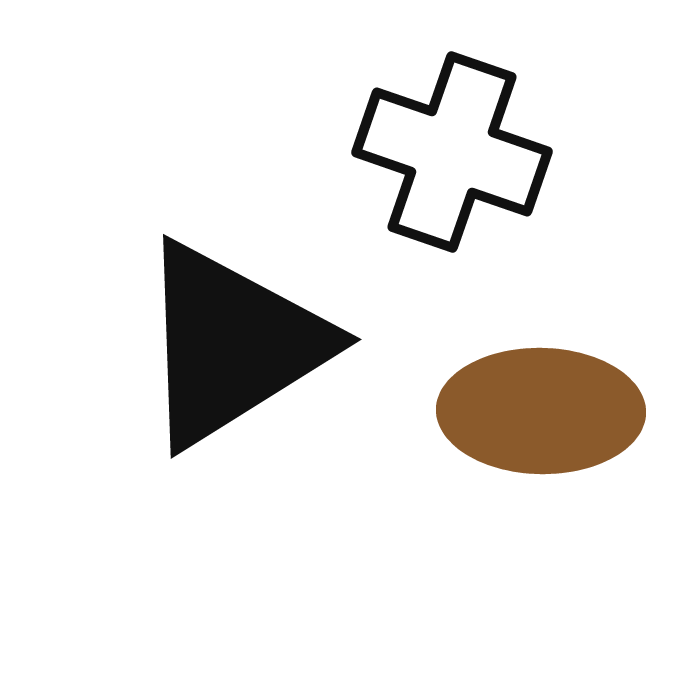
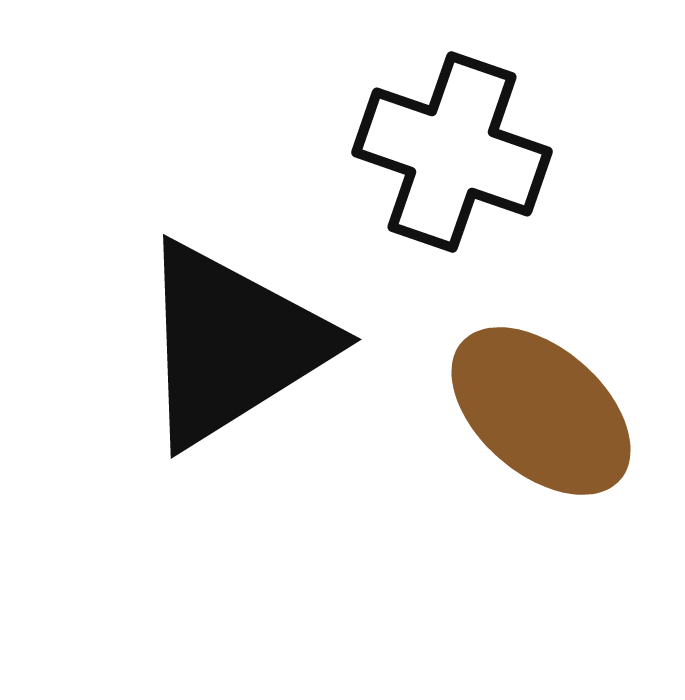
brown ellipse: rotated 40 degrees clockwise
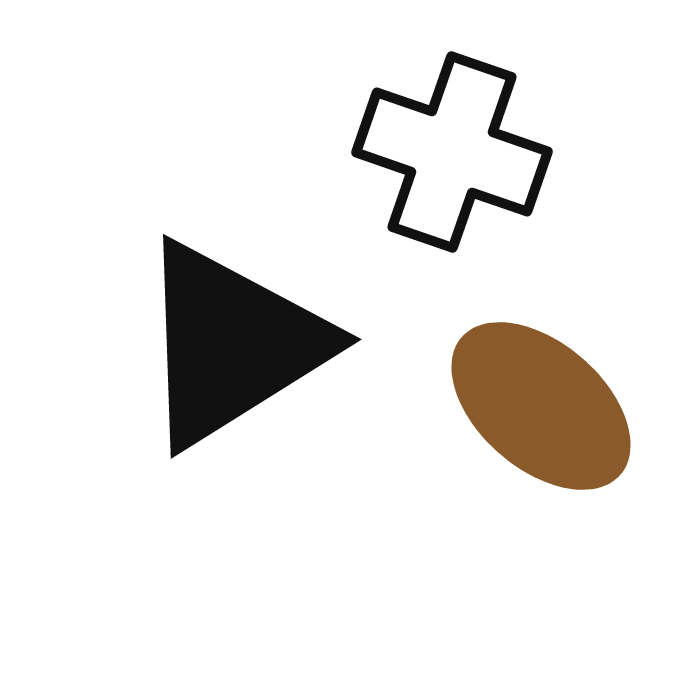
brown ellipse: moved 5 px up
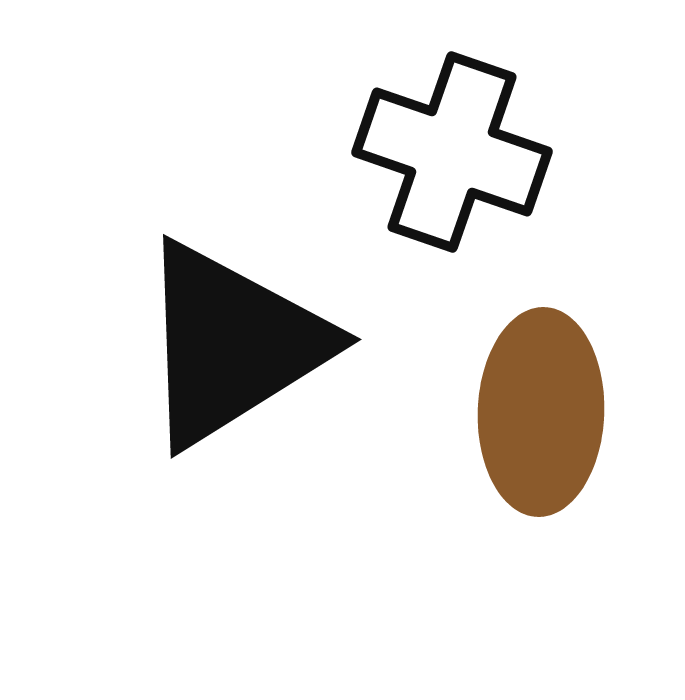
brown ellipse: moved 6 px down; rotated 51 degrees clockwise
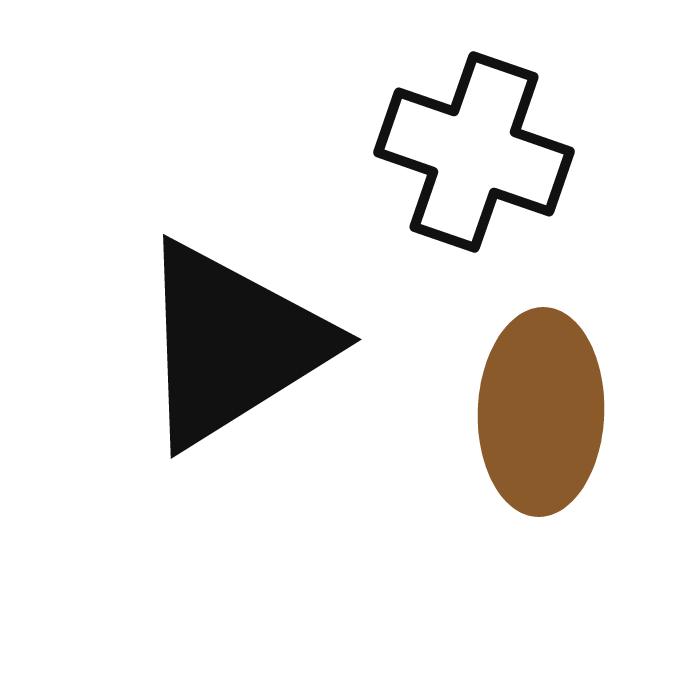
black cross: moved 22 px right
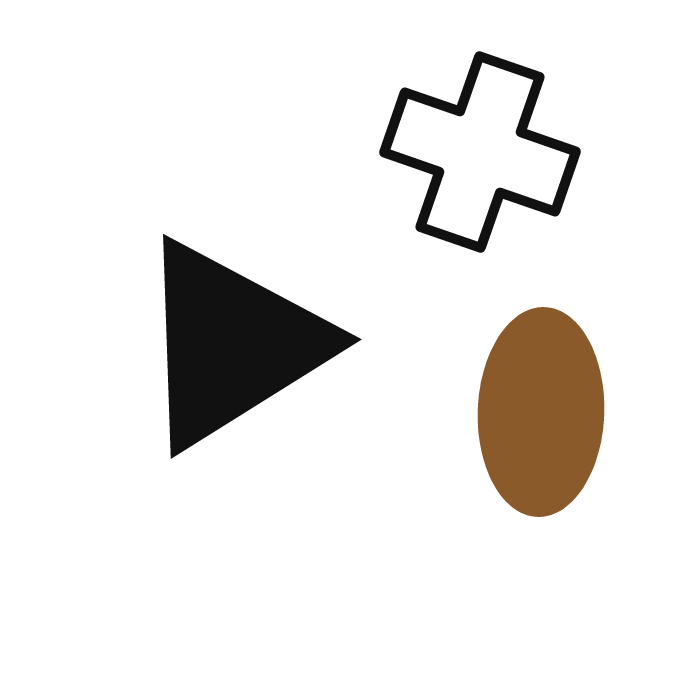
black cross: moved 6 px right
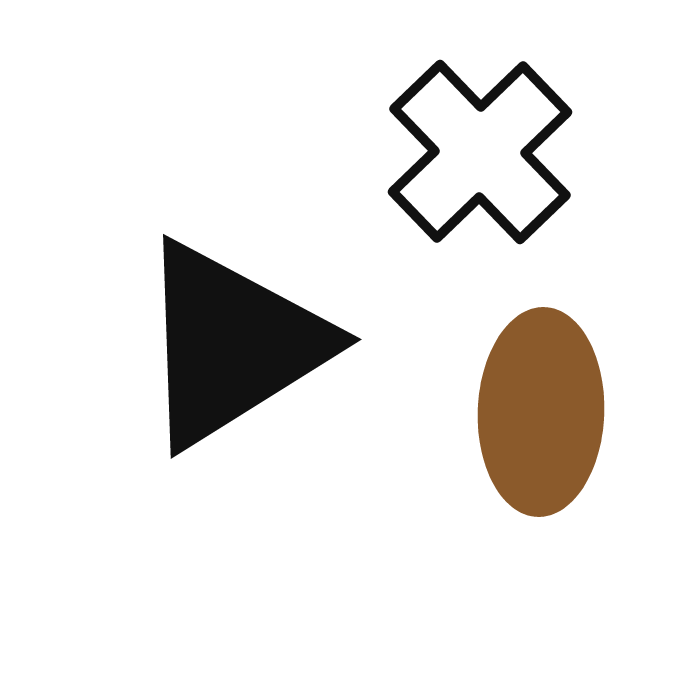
black cross: rotated 27 degrees clockwise
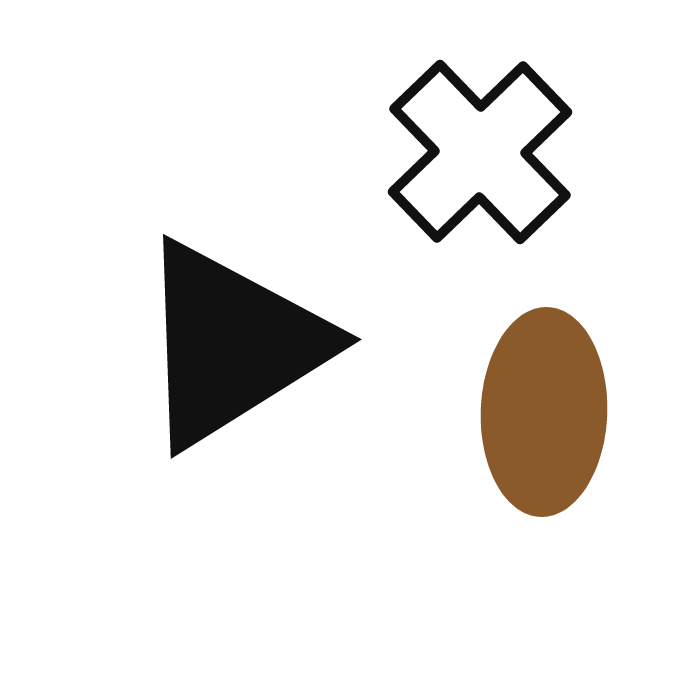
brown ellipse: moved 3 px right
